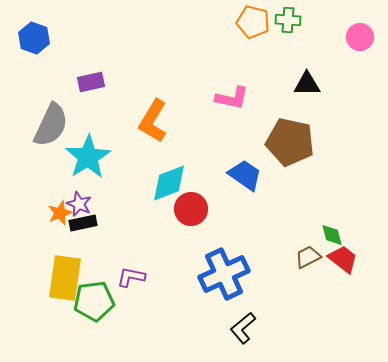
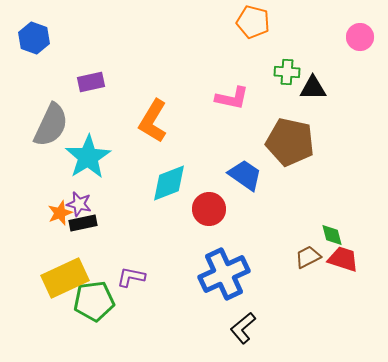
green cross: moved 1 px left, 52 px down
black triangle: moved 6 px right, 4 px down
purple star: rotated 10 degrees counterclockwise
red circle: moved 18 px right
red trapezoid: rotated 20 degrees counterclockwise
yellow rectangle: rotated 57 degrees clockwise
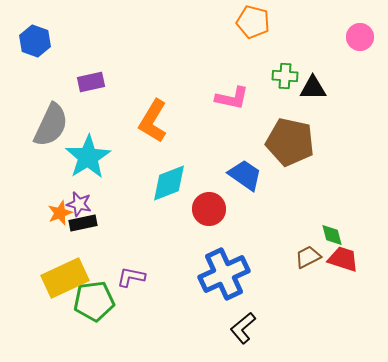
blue hexagon: moved 1 px right, 3 px down
green cross: moved 2 px left, 4 px down
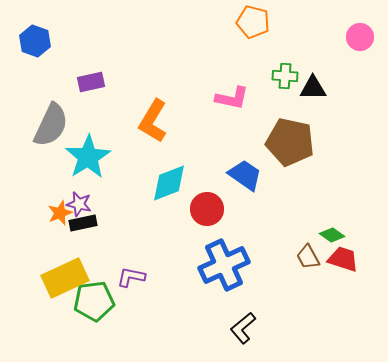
red circle: moved 2 px left
green diamond: rotated 40 degrees counterclockwise
brown trapezoid: rotated 92 degrees counterclockwise
blue cross: moved 9 px up
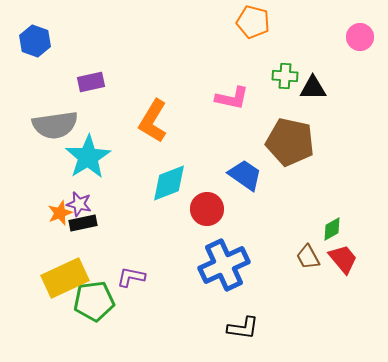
gray semicircle: moved 4 px right; rotated 57 degrees clockwise
green diamond: moved 6 px up; rotated 65 degrees counterclockwise
red trapezoid: rotated 32 degrees clockwise
black L-shape: rotated 132 degrees counterclockwise
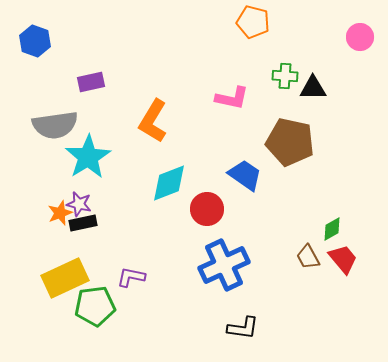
green pentagon: moved 1 px right, 5 px down
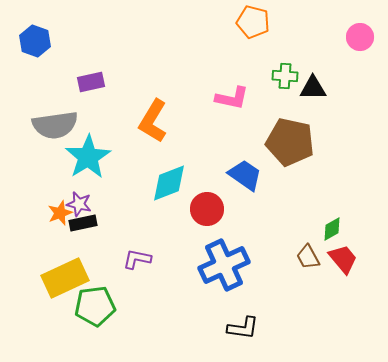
purple L-shape: moved 6 px right, 18 px up
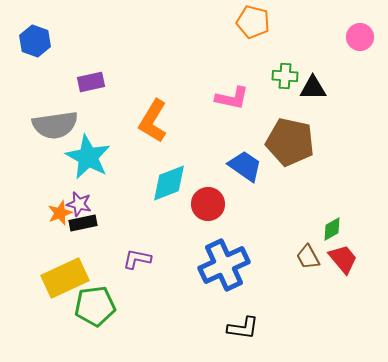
cyan star: rotated 12 degrees counterclockwise
blue trapezoid: moved 9 px up
red circle: moved 1 px right, 5 px up
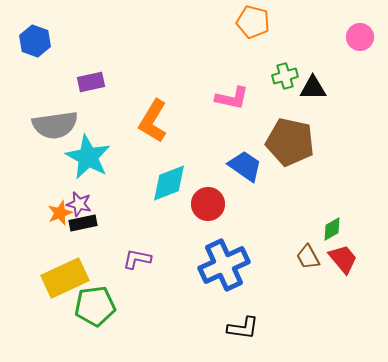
green cross: rotated 20 degrees counterclockwise
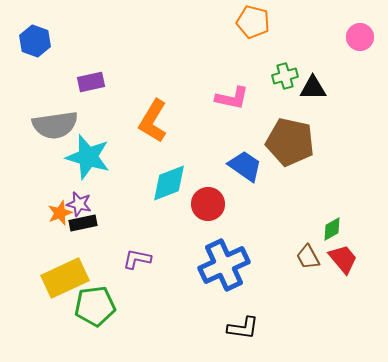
cyan star: rotated 12 degrees counterclockwise
